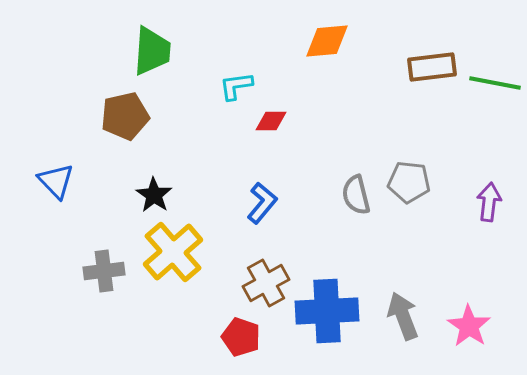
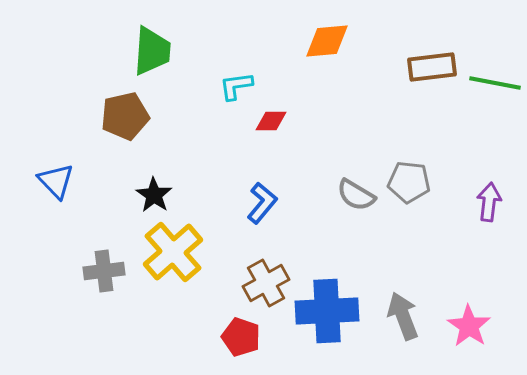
gray semicircle: rotated 45 degrees counterclockwise
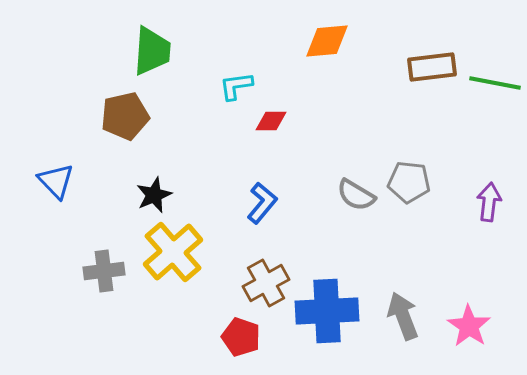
black star: rotated 15 degrees clockwise
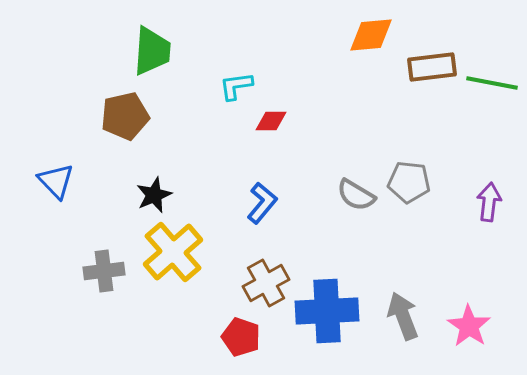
orange diamond: moved 44 px right, 6 px up
green line: moved 3 px left
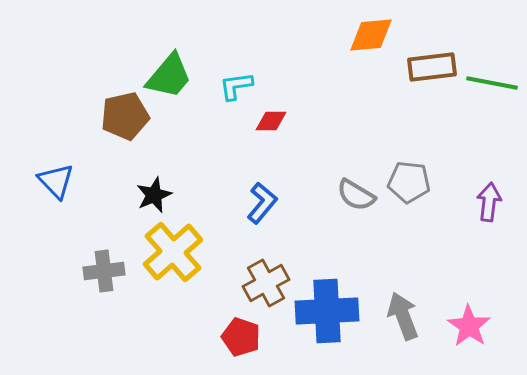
green trapezoid: moved 17 px right, 25 px down; rotated 36 degrees clockwise
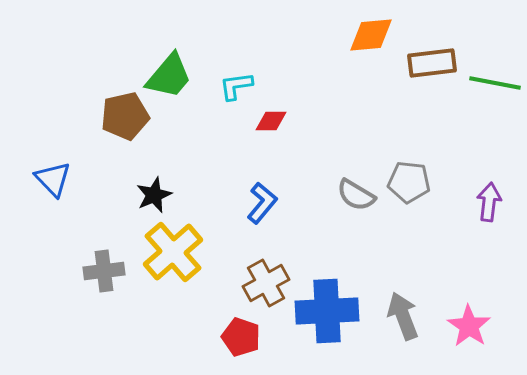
brown rectangle: moved 4 px up
green line: moved 3 px right
blue triangle: moved 3 px left, 2 px up
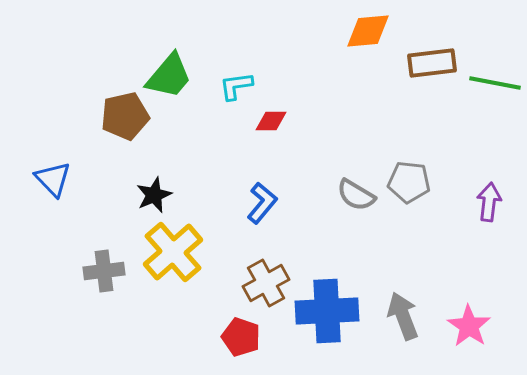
orange diamond: moved 3 px left, 4 px up
